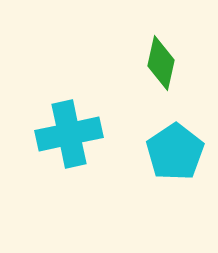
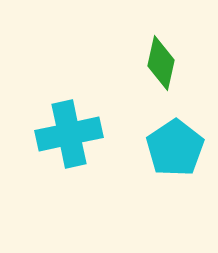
cyan pentagon: moved 4 px up
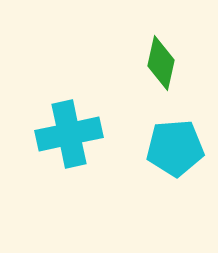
cyan pentagon: rotated 30 degrees clockwise
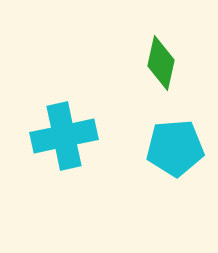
cyan cross: moved 5 px left, 2 px down
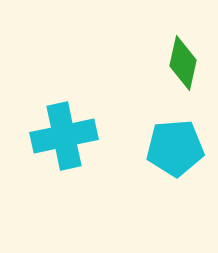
green diamond: moved 22 px right
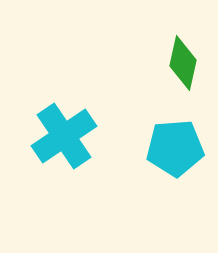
cyan cross: rotated 22 degrees counterclockwise
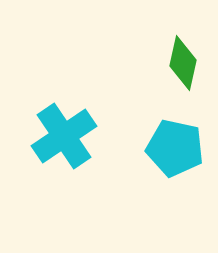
cyan pentagon: rotated 16 degrees clockwise
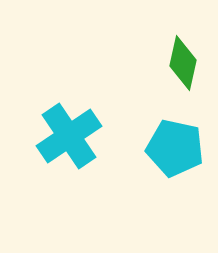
cyan cross: moved 5 px right
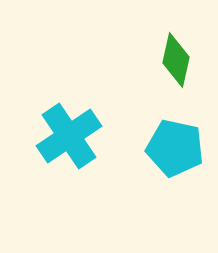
green diamond: moved 7 px left, 3 px up
